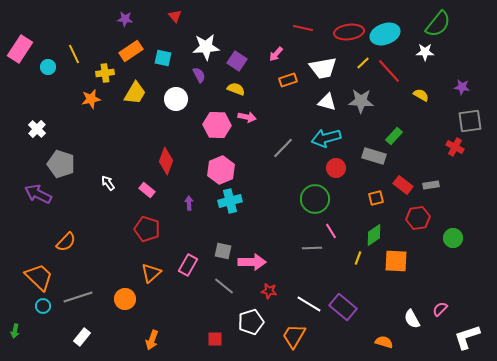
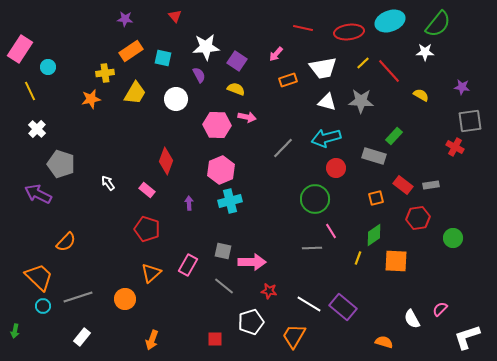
cyan ellipse at (385, 34): moved 5 px right, 13 px up
yellow line at (74, 54): moved 44 px left, 37 px down
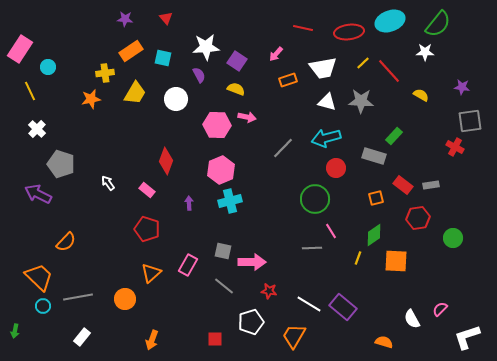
red triangle at (175, 16): moved 9 px left, 2 px down
gray line at (78, 297): rotated 8 degrees clockwise
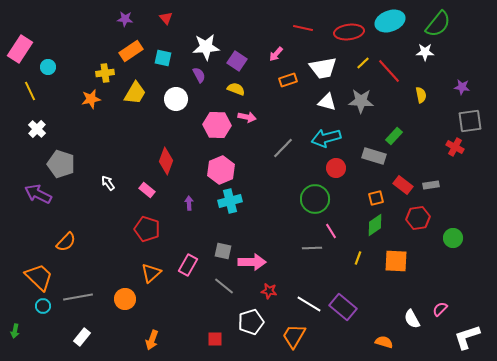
yellow semicircle at (421, 95): rotated 49 degrees clockwise
green diamond at (374, 235): moved 1 px right, 10 px up
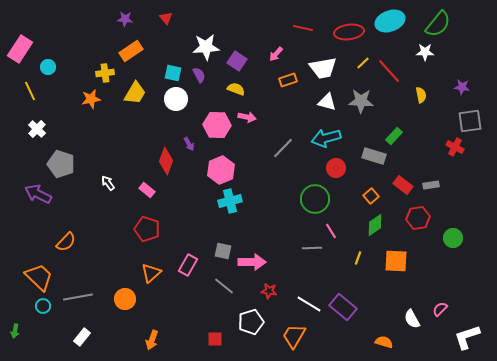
cyan square at (163, 58): moved 10 px right, 15 px down
orange square at (376, 198): moved 5 px left, 2 px up; rotated 28 degrees counterclockwise
purple arrow at (189, 203): moved 59 px up; rotated 152 degrees clockwise
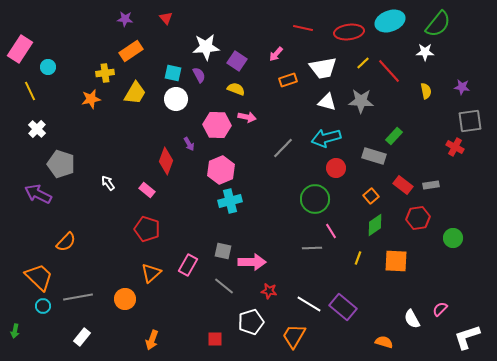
yellow semicircle at (421, 95): moved 5 px right, 4 px up
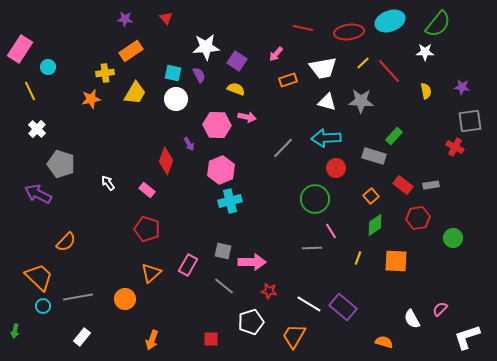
cyan arrow at (326, 138): rotated 12 degrees clockwise
red square at (215, 339): moved 4 px left
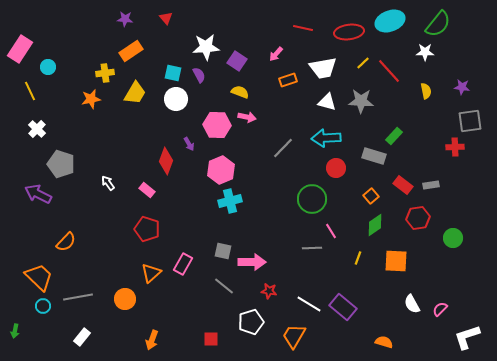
yellow semicircle at (236, 89): moved 4 px right, 3 px down
red cross at (455, 147): rotated 30 degrees counterclockwise
green circle at (315, 199): moved 3 px left
pink rectangle at (188, 265): moved 5 px left, 1 px up
white semicircle at (412, 319): moved 15 px up
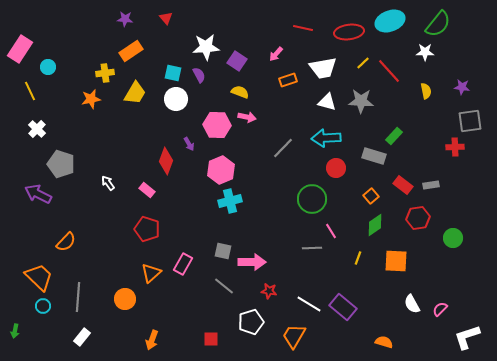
gray line at (78, 297): rotated 76 degrees counterclockwise
